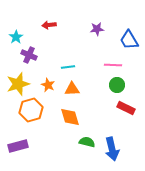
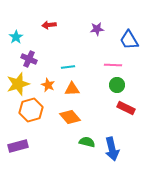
purple cross: moved 4 px down
orange diamond: rotated 25 degrees counterclockwise
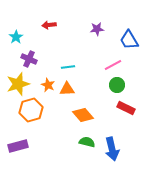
pink line: rotated 30 degrees counterclockwise
orange triangle: moved 5 px left
orange diamond: moved 13 px right, 2 px up
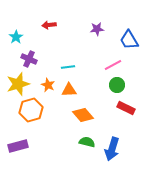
orange triangle: moved 2 px right, 1 px down
blue arrow: rotated 30 degrees clockwise
